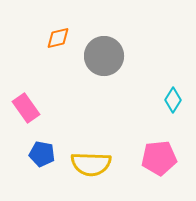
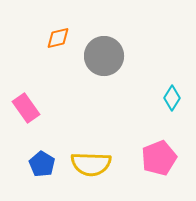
cyan diamond: moved 1 px left, 2 px up
blue pentagon: moved 10 px down; rotated 20 degrees clockwise
pink pentagon: rotated 16 degrees counterclockwise
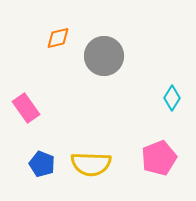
blue pentagon: rotated 10 degrees counterclockwise
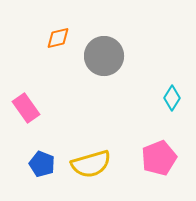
yellow semicircle: rotated 18 degrees counterclockwise
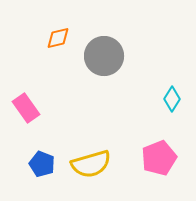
cyan diamond: moved 1 px down
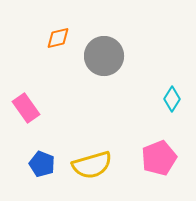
yellow semicircle: moved 1 px right, 1 px down
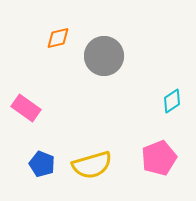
cyan diamond: moved 2 px down; rotated 25 degrees clockwise
pink rectangle: rotated 20 degrees counterclockwise
